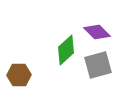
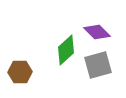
brown hexagon: moved 1 px right, 3 px up
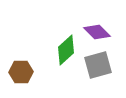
brown hexagon: moved 1 px right
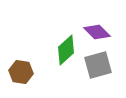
brown hexagon: rotated 10 degrees clockwise
